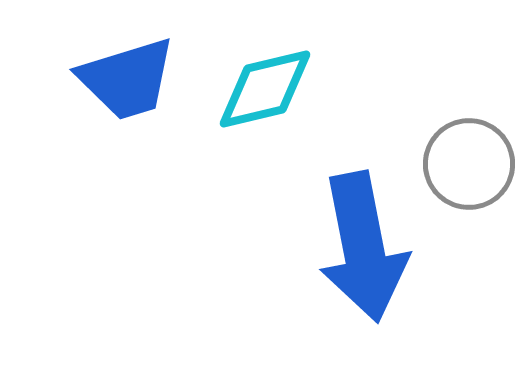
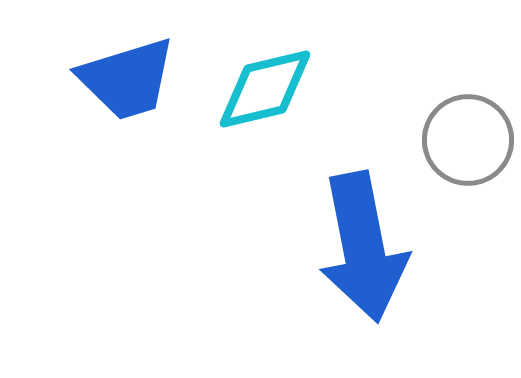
gray circle: moved 1 px left, 24 px up
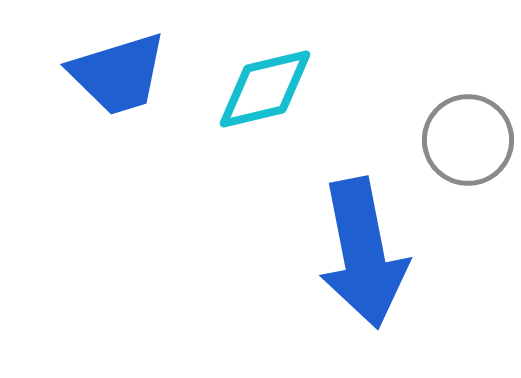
blue trapezoid: moved 9 px left, 5 px up
blue arrow: moved 6 px down
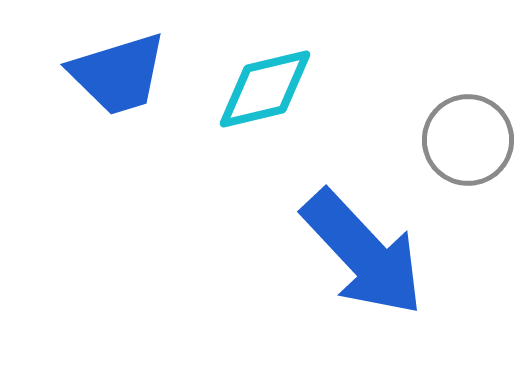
blue arrow: rotated 32 degrees counterclockwise
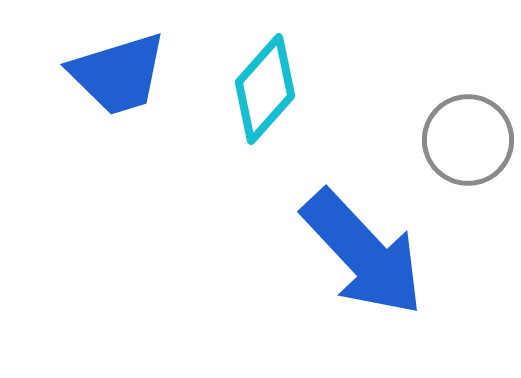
cyan diamond: rotated 35 degrees counterclockwise
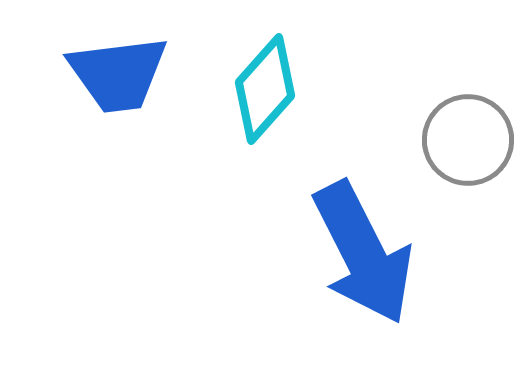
blue trapezoid: rotated 10 degrees clockwise
blue arrow: rotated 16 degrees clockwise
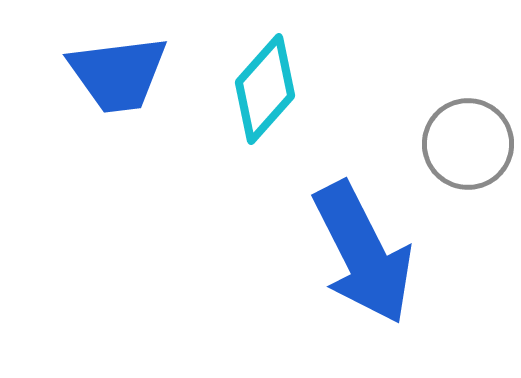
gray circle: moved 4 px down
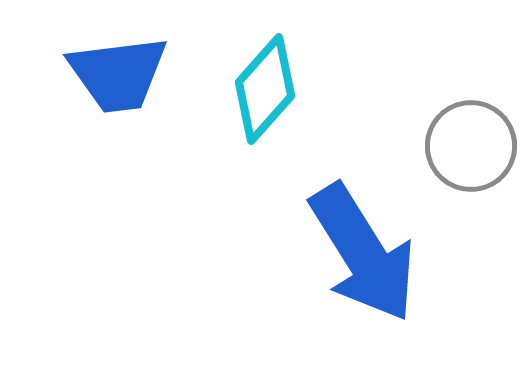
gray circle: moved 3 px right, 2 px down
blue arrow: rotated 5 degrees counterclockwise
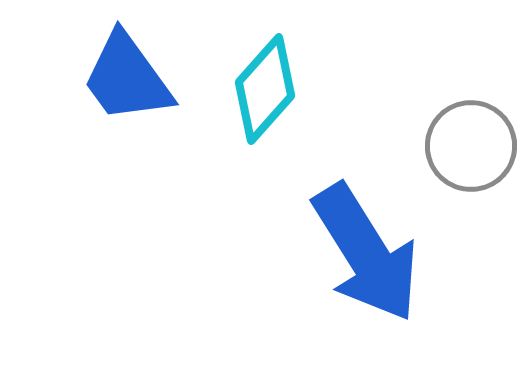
blue trapezoid: moved 9 px right, 4 px down; rotated 61 degrees clockwise
blue arrow: moved 3 px right
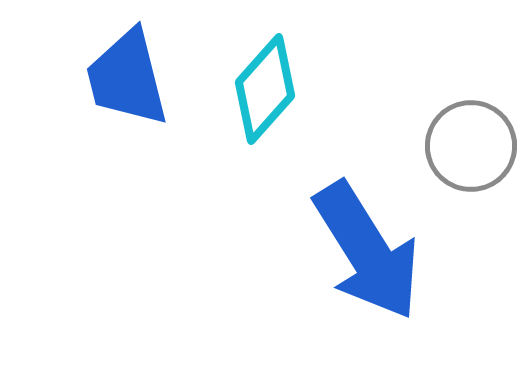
blue trapezoid: rotated 22 degrees clockwise
blue arrow: moved 1 px right, 2 px up
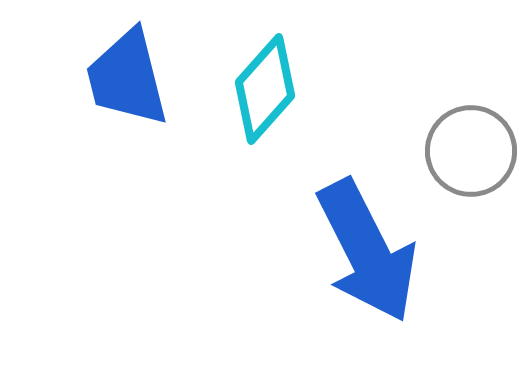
gray circle: moved 5 px down
blue arrow: rotated 5 degrees clockwise
